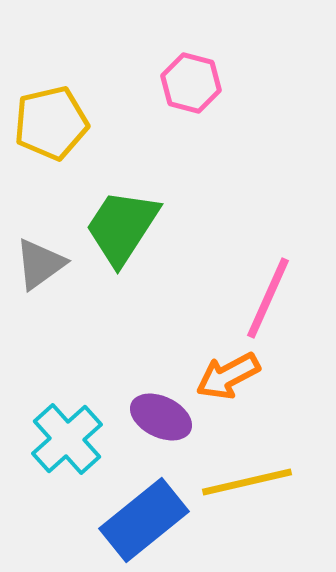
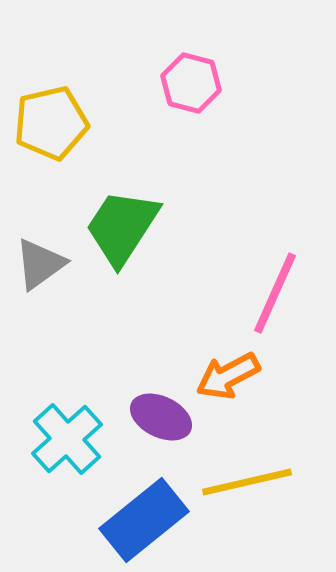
pink line: moved 7 px right, 5 px up
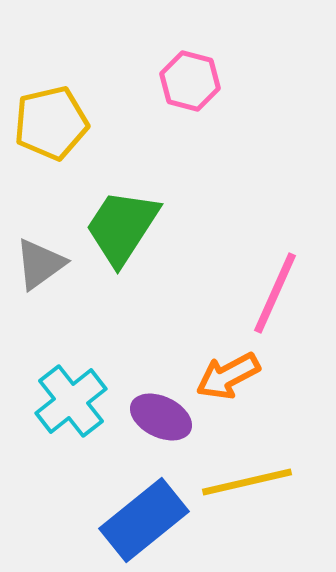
pink hexagon: moved 1 px left, 2 px up
cyan cross: moved 4 px right, 38 px up; rotated 4 degrees clockwise
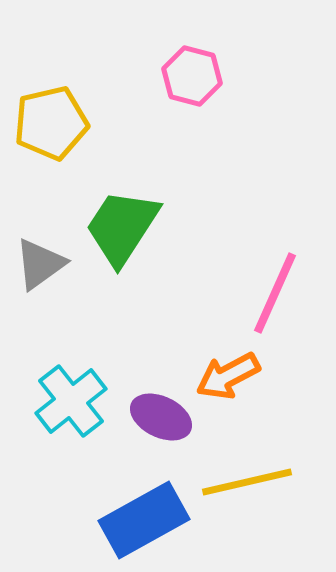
pink hexagon: moved 2 px right, 5 px up
blue rectangle: rotated 10 degrees clockwise
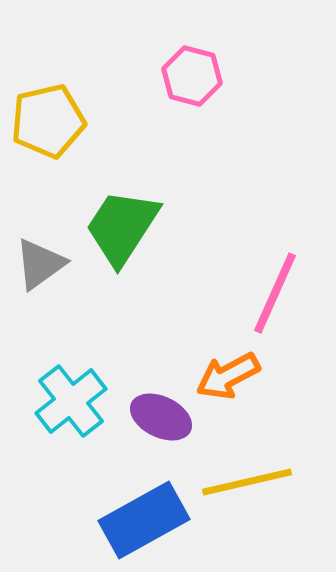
yellow pentagon: moved 3 px left, 2 px up
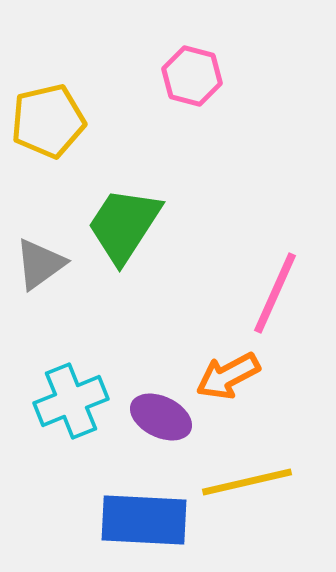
green trapezoid: moved 2 px right, 2 px up
cyan cross: rotated 16 degrees clockwise
blue rectangle: rotated 32 degrees clockwise
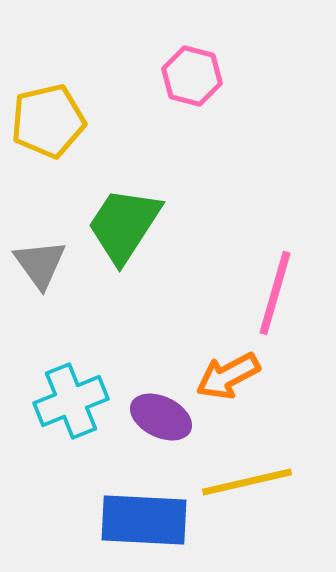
gray triangle: rotated 30 degrees counterclockwise
pink line: rotated 8 degrees counterclockwise
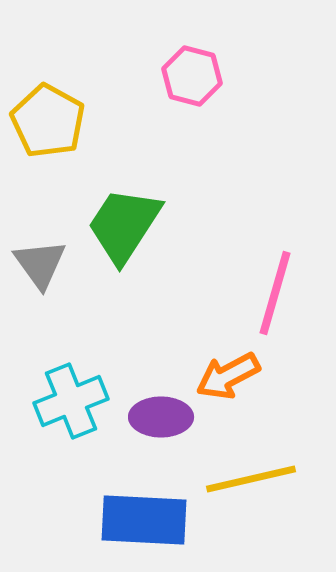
yellow pentagon: rotated 30 degrees counterclockwise
purple ellipse: rotated 26 degrees counterclockwise
yellow line: moved 4 px right, 3 px up
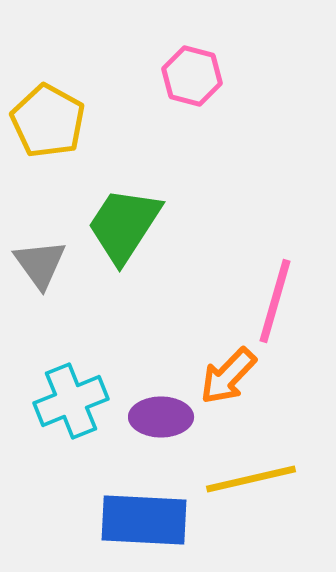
pink line: moved 8 px down
orange arrow: rotated 18 degrees counterclockwise
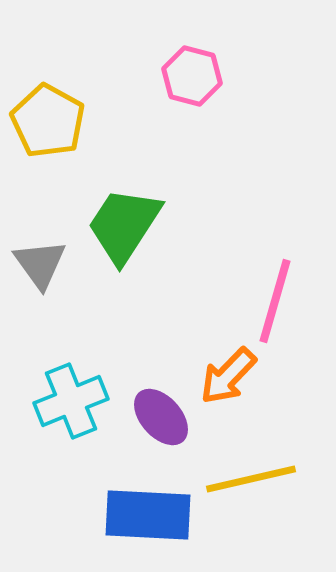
purple ellipse: rotated 48 degrees clockwise
blue rectangle: moved 4 px right, 5 px up
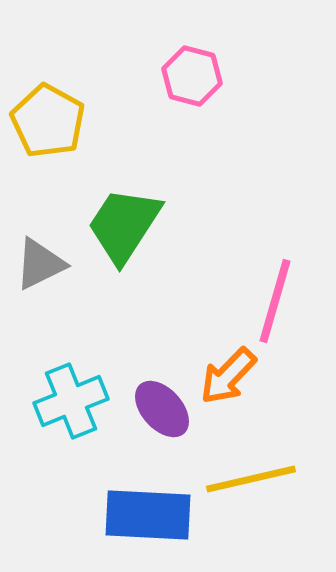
gray triangle: rotated 40 degrees clockwise
purple ellipse: moved 1 px right, 8 px up
